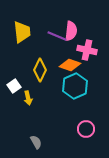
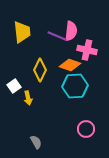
cyan hexagon: rotated 20 degrees clockwise
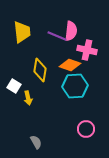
yellow diamond: rotated 15 degrees counterclockwise
white square: rotated 24 degrees counterclockwise
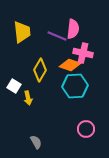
pink semicircle: moved 2 px right, 2 px up
pink cross: moved 4 px left, 3 px down
yellow diamond: rotated 20 degrees clockwise
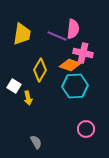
yellow trapezoid: moved 2 px down; rotated 15 degrees clockwise
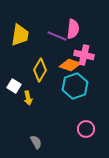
yellow trapezoid: moved 2 px left, 1 px down
pink cross: moved 1 px right, 2 px down
cyan hexagon: rotated 15 degrees counterclockwise
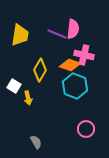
purple line: moved 2 px up
cyan hexagon: rotated 20 degrees counterclockwise
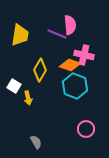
pink semicircle: moved 3 px left, 4 px up; rotated 12 degrees counterclockwise
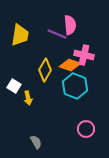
yellow diamond: moved 5 px right
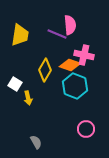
white square: moved 1 px right, 2 px up
